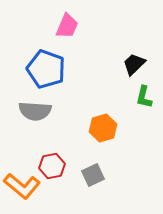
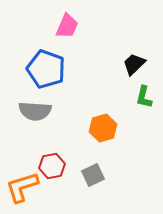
orange L-shape: moved 1 px down; rotated 123 degrees clockwise
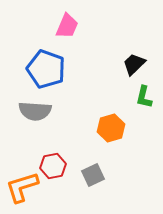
orange hexagon: moved 8 px right
red hexagon: moved 1 px right
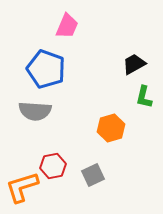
black trapezoid: rotated 15 degrees clockwise
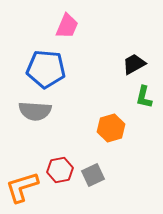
blue pentagon: rotated 15 degrees counterclockwise
red hexagon: moved 7 px right, 4 px down
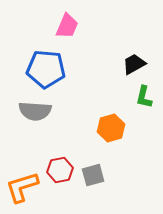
gray square: rotated 10 degrees clockwise
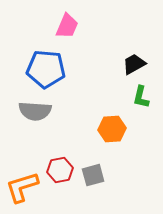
green L-shape: moved 3 px left
orange hexagon: moved 1 px right, 1 px down; rotated 12 degrees clockwise
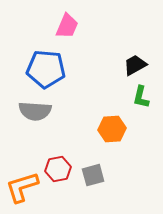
black trapezoid: moved 1 px right, 1 px down
red hexagon: moved 2 px left, 1 px up
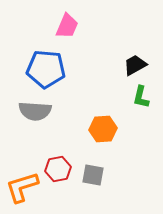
orange hexagon: moved 9 px left
gray square: rotated 25 degrees clockwise
